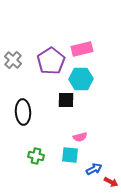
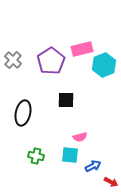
cyan hexagon: moved 23 px right, 14 px up; rotated 20 degrees counterclockwise
black ellipse: moved 1 px down; rotated 15 degrees clockwise
blue arrow: moved 1 px left, 3 px up
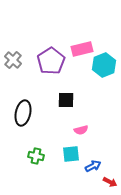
pink semicircle: moved 1 px right, 7 px up
cyan square: moved 1 px right, 1 px up; rotated 12 degrees counterclockwise
red arrow: moved 1 px left
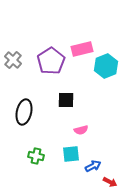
cyan hexagon: moved 2 px right, 1 px down
black ellipse: moved 1 px right, 1 px up
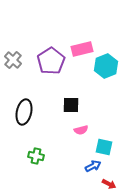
black square: moved 5 px right, 5 px down
cyan square: moved 33 px right, 7 px up; rotated 18 degrees clockwise
red arrow: moved 1 px left, 2 px down
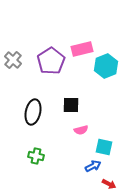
black ellipse: moved 9 px right
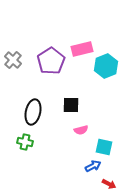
green cross: moved 11 px left, 14 px up
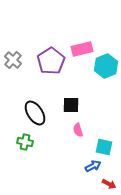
black ellipse: moved 2 px right, 1 px down; rotated 45 degrees counterclockwise
pink semicircle: moved 3 px left; rotated 88 degrees clockwise
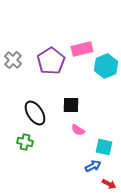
pink semicircle: rotated 40 degrees counterclockwise
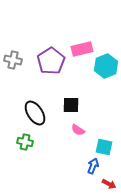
gray cross: rotated 30 degrees counterclockwise
blue arrow: rotated 42 degrees counterclockwise
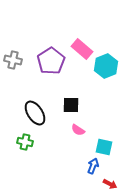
pink rectangle: rotated 55 degrees clockwise
red arrow: moved 1 px right
